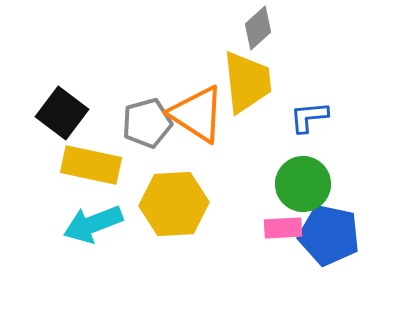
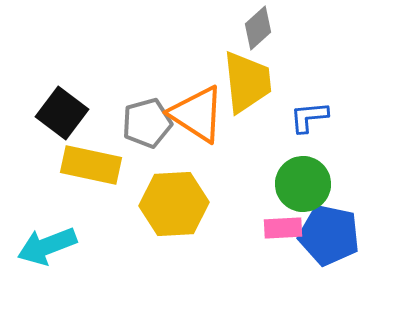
cyan arrow: moved 46 px left, 22 px down
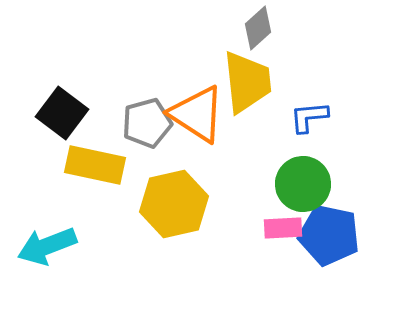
yellow rectangle: moved 4 px right
yellow hexagon: rotated 10 degrees counterclockwise
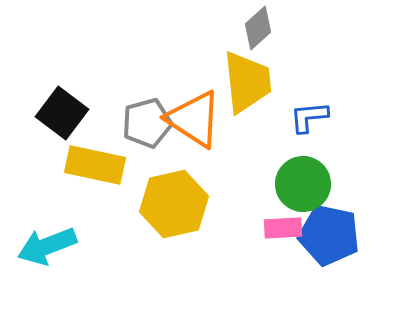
orange triangle: moved 3 px left, 5 px down
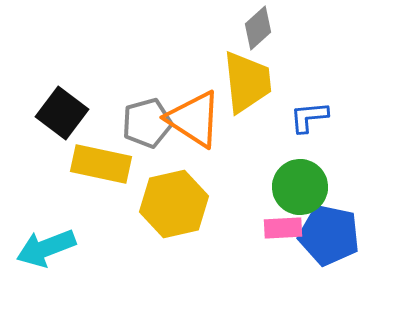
yellow rectangle: moved 6 px right, 1 px up
green circle: moved 3 px left, 3 px down
cyan arrow: moved 1 px left, 2 px down
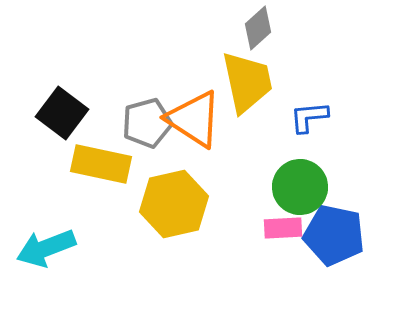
yellow trapezoid: rotated 6 degrees counterclockwise
blue pentagon: moved 5 px right
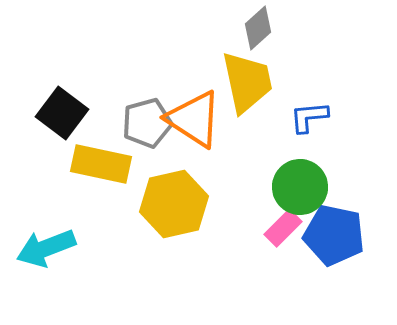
pink rectangle: rotated 42 degrees counterclockwise
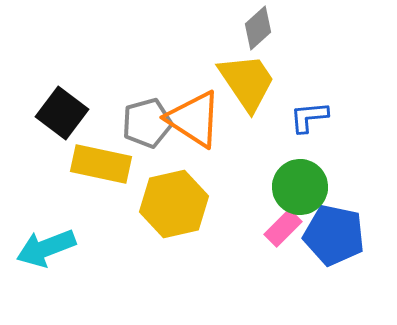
yellow trapezoid: rotated 22 degrees counterclockwise
